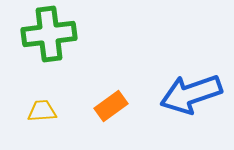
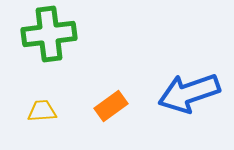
blue arrow: moved 2 px left, 1 px up
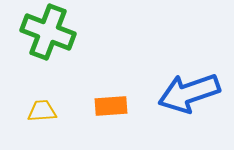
green cross: moved 1 px left, 2 px up; rotated 28 degrees clockwise
orange rectangle: rotated 32 degrees clockwise
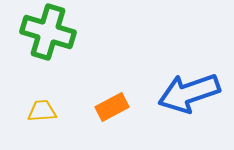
green cross: rotated 4 degrees counterclockwise
orange rectangle: moved 1 px right, 1 px down; rotated 24 degrees counterclockwise
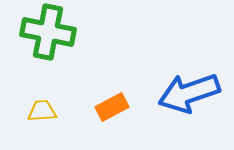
green cross: rotated 6 degrees counterclockwise
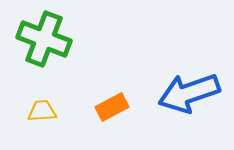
green cross: moved 4 px left, 7 px down; rotated 10 degrees clockwise
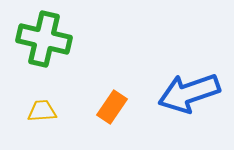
green cross: rotated 8 degrees counterclockwise
orange rectangle: rotated 28 degrees counterclockwise
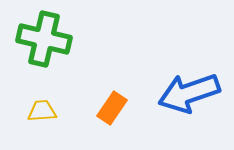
orange rectangle: moved 1 px down
